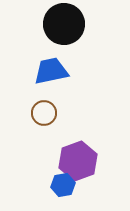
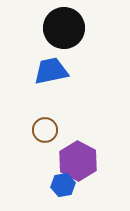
black circle: moved 4 px down
brown circle: moved 1 px right, 17 px down
purple hexagon: rotated 12 degrees counterclockwise
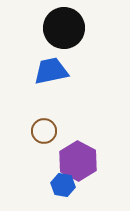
brown circle: moved 1 px left, 1 px down
blue hexagon: rotated 20 degrees clockwise
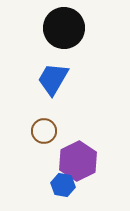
blue trapezoid: moved 2 px right, 8 px down; rotated 48 degrees counterclockwise
purple hexagon: rotated 6 degrees clockwise
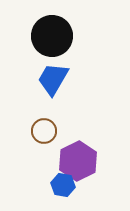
black circle: moved 12 px left, 8 px down
